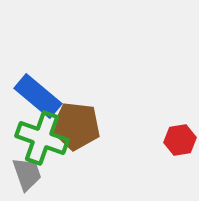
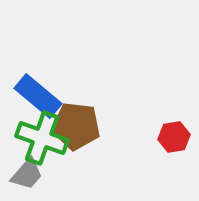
red hexagon: moved 6 px left, 3 px up
gray trapezoid: rotated 60 degrees clockwise
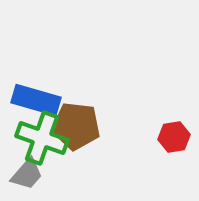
blue rectangle: moved 2 px left, 4 px down; rotated 24 degrees counterclockwise
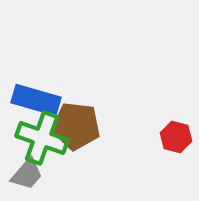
red hexagon: moved 2 px right; rotated 24 degrees clockwise
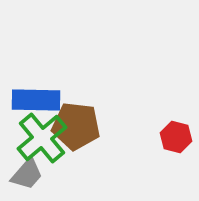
blue rectangle: rotated 15 degrees counterclockwise
green cross: rotated 30 degrees clockwise
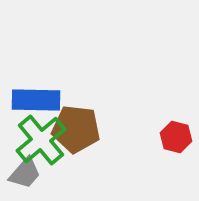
brown pentagon: moved 3 px down
green cross: moved 1 px left, 2 px down
gray trapezoid: moved 2 px left, 1 px up
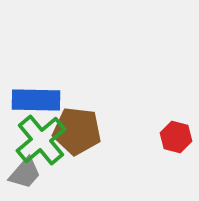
brown pentagon: moved 1 px right, 2 px down
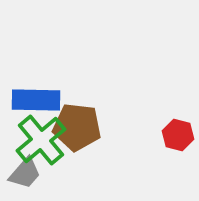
brown pentagon: moved 4 px up
red hexagon: moved 2 px right, 2 px up
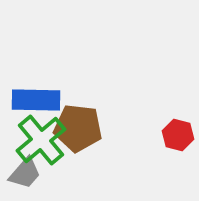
brown pentagon: moved 1 px right, 1 px down
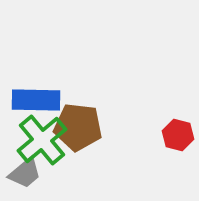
brown pentagon: moved 1 px up
green cross: moved 1 px right
gray trapezoid: rotated 9 degrees clockwise
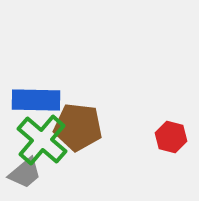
red hexagon: moved 7 px left, 2 px down
green cross: rotated 9 degrees counterclockwise
